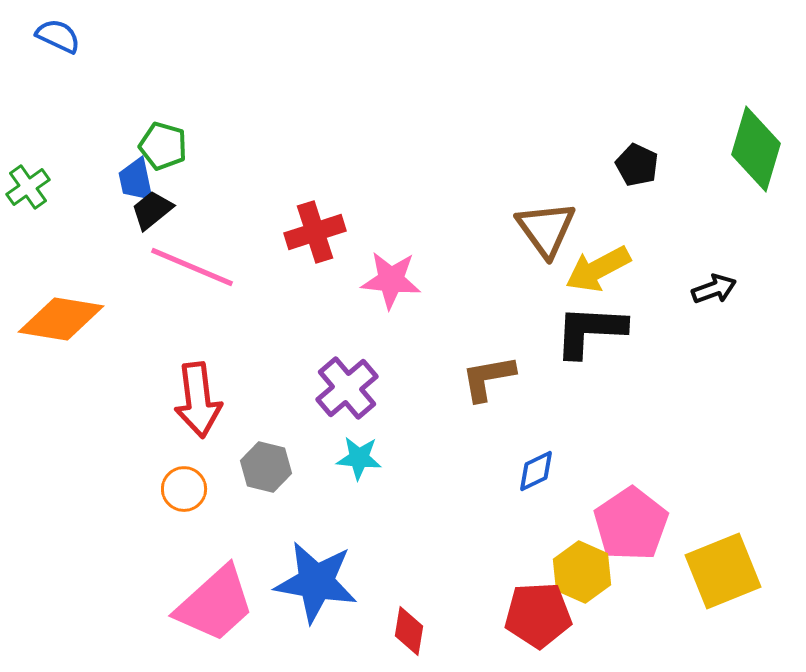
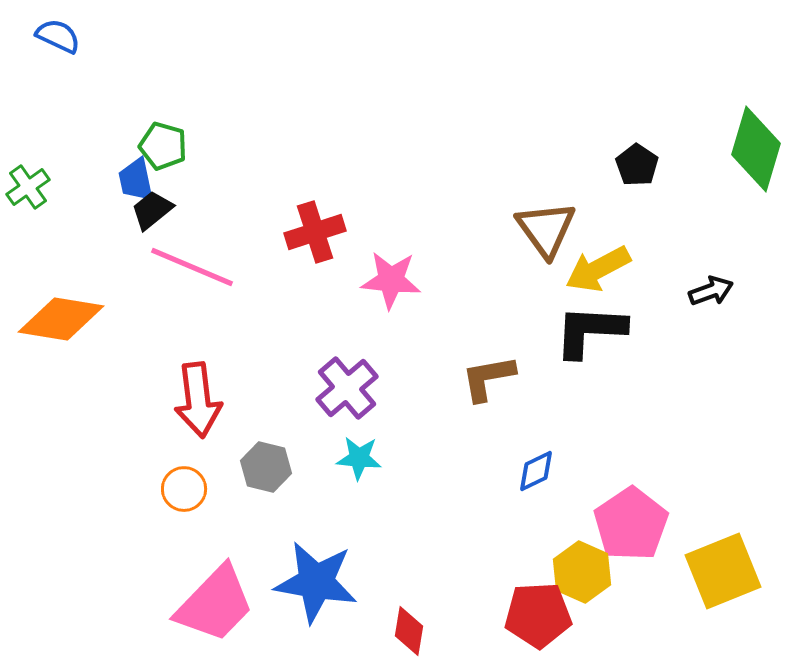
black pentagon: rotated 9 degrees clockwise
black arrow: moved 3 px left, 2 px down
pink trapezoid: rotated 4 degrees counterclockwise
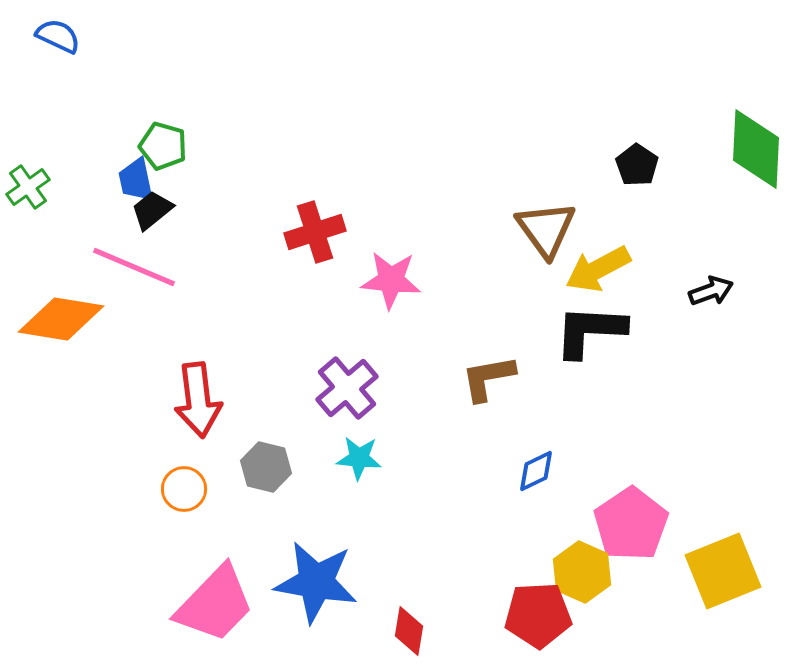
green diamond: rotated 14 degrees counterclockwise
pink line: moved 58 px left
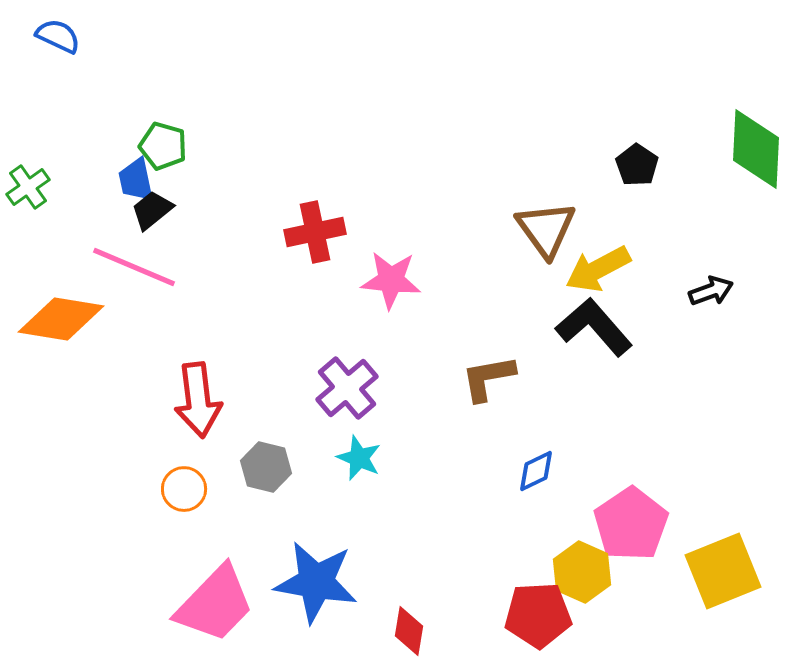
red cross: rotated 6 degrees clockwise
black L-shape: moved 4 px right, 4 px up; rotated 46 degrees clockwise
cyan star: rotated 18 degrees clockwise
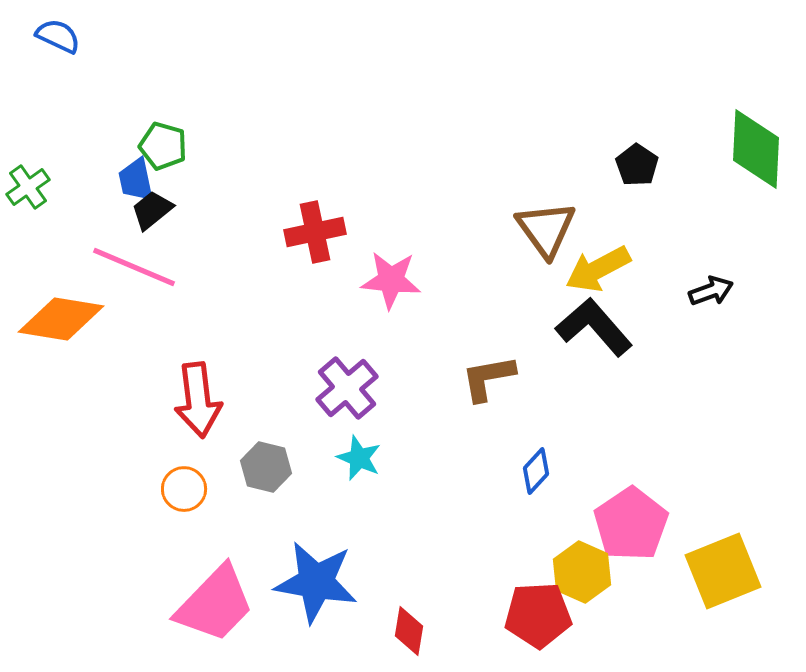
blue diamond: rotated 21 degrees counterclockwise
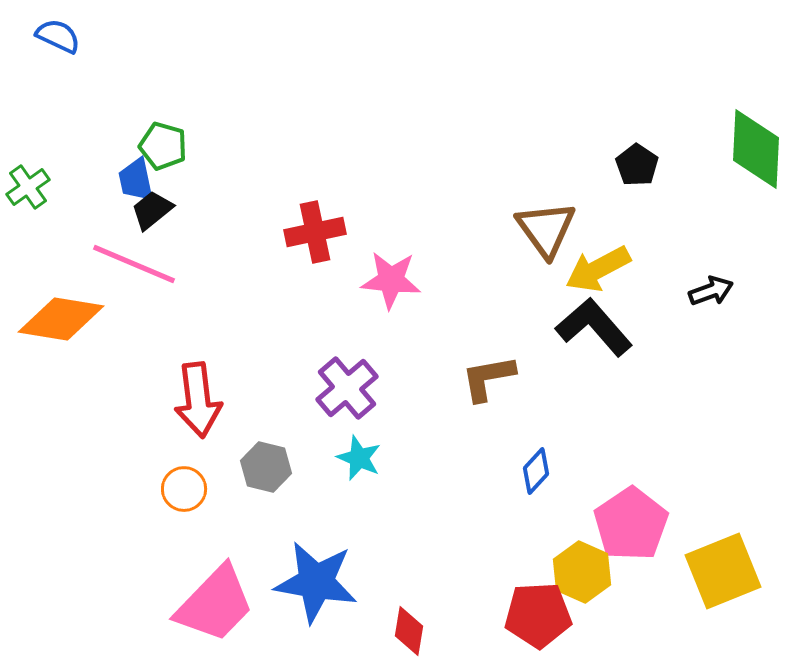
pink line: moved 3 px up
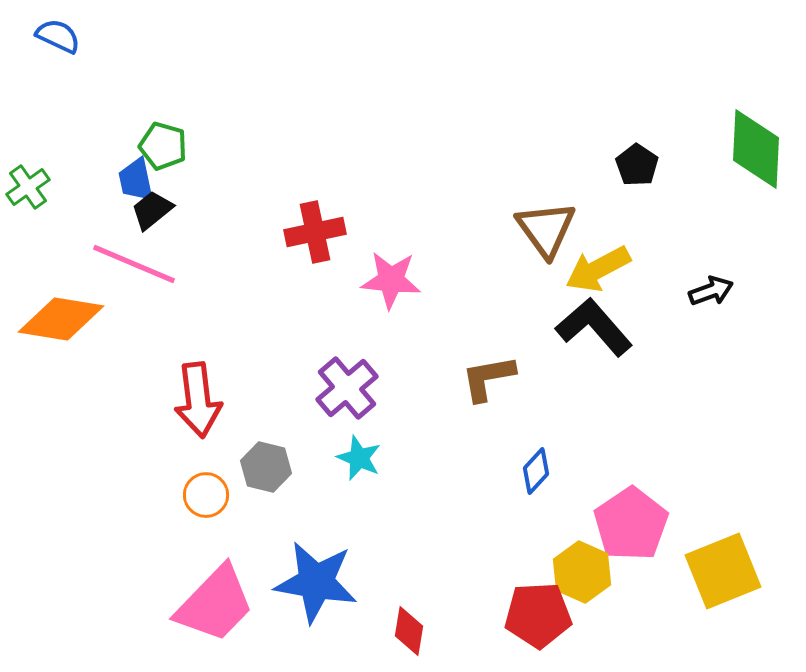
orange circle: moved 22 px right, 6 px down
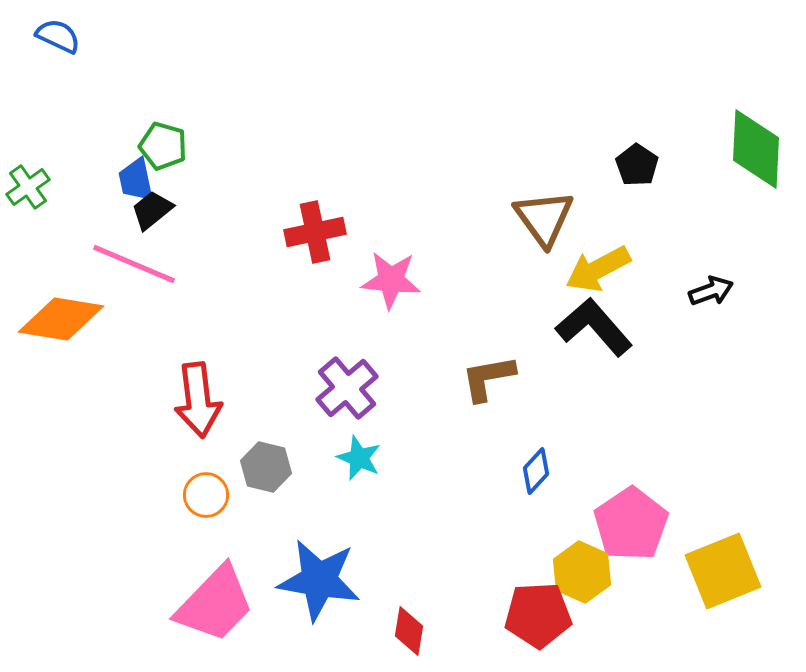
brown triangle: moved 2 px left, 11 px up
blue star: moved 3 px right, 2 px up
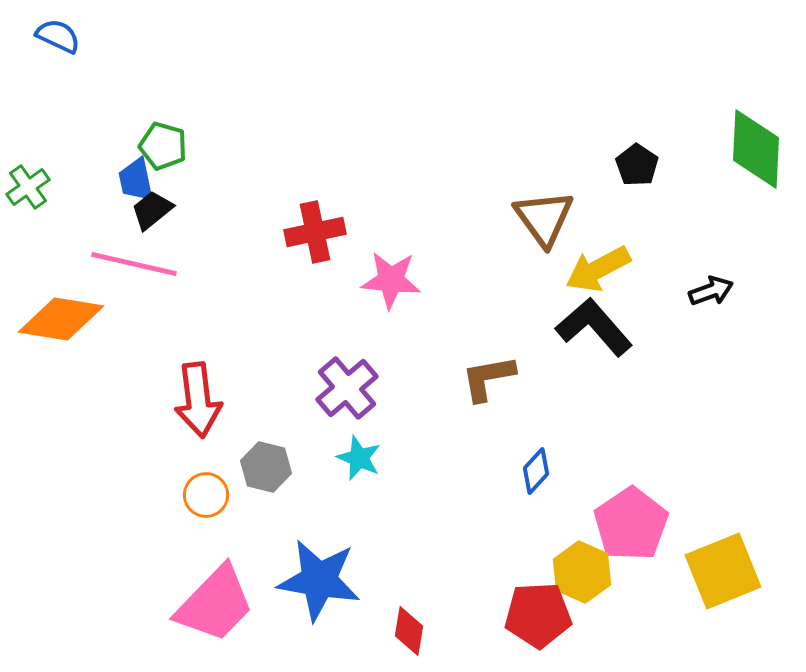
pink line: rotated 10 degrees counterclockwise
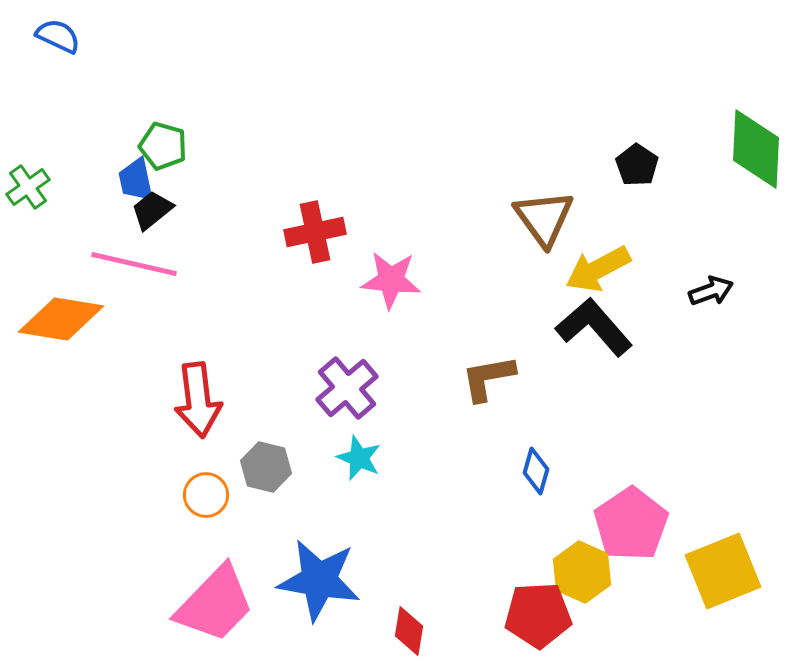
blue diamond: rotated 27 degrees counterclockwise
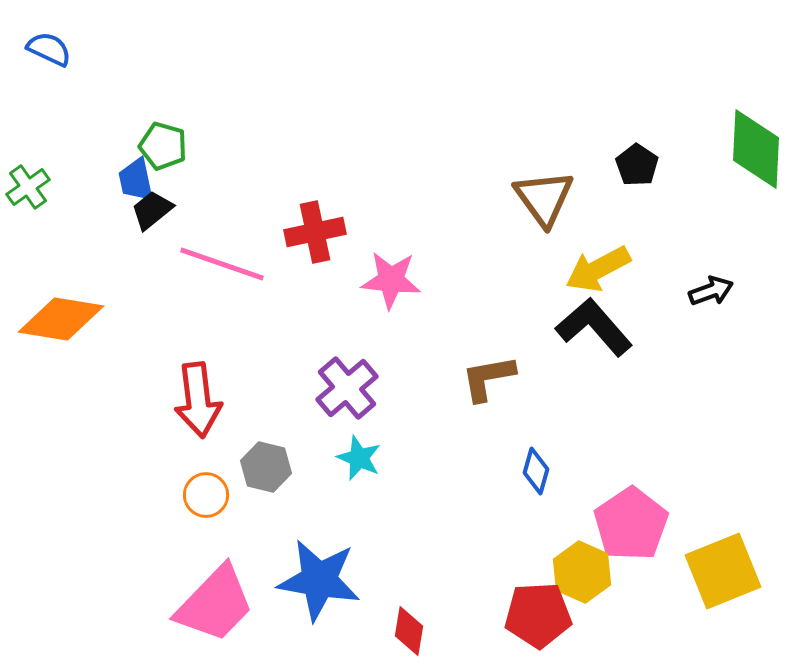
blue semicircle: moved 9 px left, 13 px down
brown triangle: moved 20 px up
pink line: moved 88 px right; rotated 6 degrees clockwise
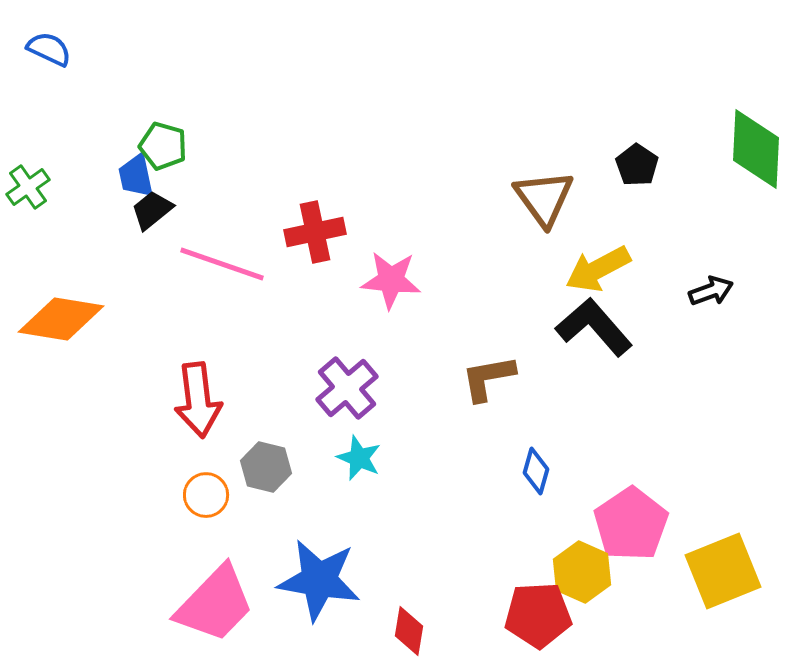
blue trapezoid: moved 4 px up
